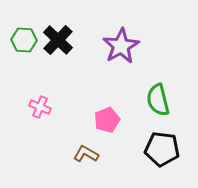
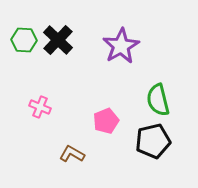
pink pentagon: moved 1 px left, 1 px down
black pentagon: moved 9 px left, 8 px up; rotated 20 degrees counterclockwise
brown L-shape: moved 14 px left
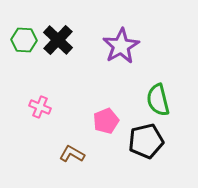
black pentagon: moved 7 px left
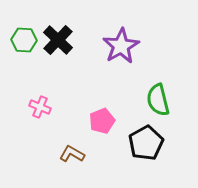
pink pentagon: moved 4 px left
black pentagon: moved 2 px down; rotated 16 degrees counterclockwise
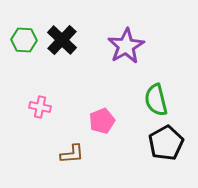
black cross: moved 4 px right
purple star: moved 5 px right
green semicircle: moved 2 px left
pink cross: rotated 10 degrees counterclockwise
black pentagon: moved 20 px right
brown L-shape: rotated 145 degrees clockwise
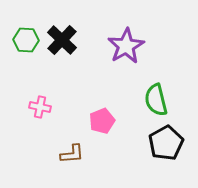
green hexagon: moved 2 px right
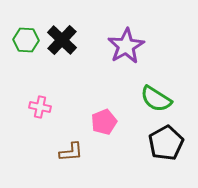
green semicircle: moved 1 px up; rotated 44 degrees counterclockwise
pink pentagon: moved 2 px right, 1 px down
brown L-shape: moved 1 px left, 2 px up
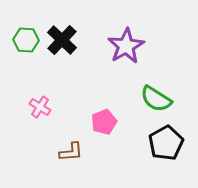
pink cross: rotated 20 degrees clockwise
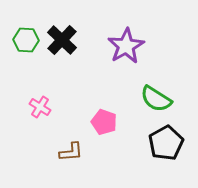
pink pentagon: rotated 30 degrees counterclockwise
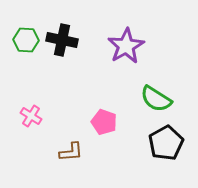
black cross: rotated 32 degrees counterclockwise
pink cross: moved 9 px left, 9 px down
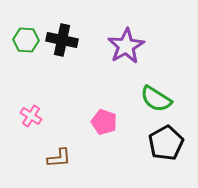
brown L-shape: moved 12 px left, 6 px down
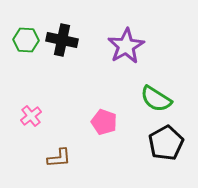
pink cross: rotated 20 degrees clockwise
